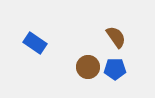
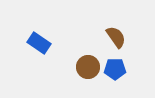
blue rectangle: moved 4 px right
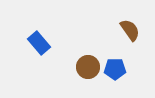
brown semicircle: moved 14 px right, 7 px up
blue rectangle: rotated 15 degrees clockwise
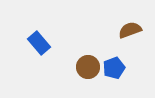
brown semicircle: rotated 75 degrees counterclockwise
blue pentagon: moved 1 px left, 1 px up; rotated 20 degrees counterclockwise
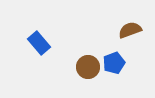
blue pentagon: moved 5 px up
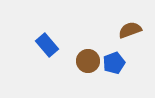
blue rectangle: moved 8 px right, 2 px down
brown circle: moved 6 px up
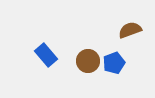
blue rectangle: moved 1 px left, 10 px down
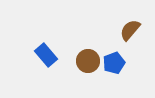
brown semicircle: rotated 30 degrees counterclockwise
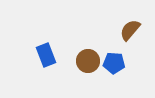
blue rectangle: rotated 20 degrees clockwise
blue pentagon: rotated 25 degrees clockwise
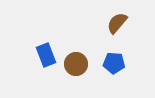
brown semicircle: moved 13 px left, 7 px up
brown circle: moved 12 px left, 3 px down
